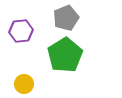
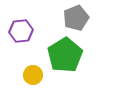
gray pentagon: moved 10 px right
yellow circle: moved 9 px right, 9 px up
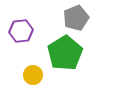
green pentagon: moved 2 px up
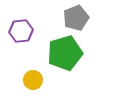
green pentagon: rotated 16 degrees clockwise
yellow circle: moved 5 px down
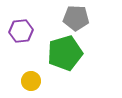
gray pentagon: rotated 25 degrees clockwise
yellow circle: moved 2 px left, 1 px down
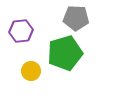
yellow circle: moved 10 px up
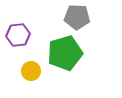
gray pentagon: moved 1 px right, 1 px up
purple hexagon: moved 3 px left, 4 px down
